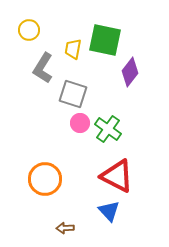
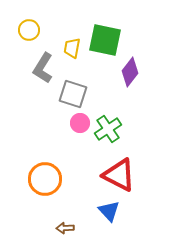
yellow trapezoid: moved 1 px left, 1 px up
green cross: rotated 20 degrees clockwise
red triangle: moved 2 px right, 1 px up
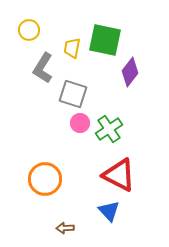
green cross: moved 1 px right
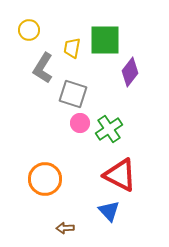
green square: rotated 12 degrees counterclockwise
red triangle: moved 1 px right
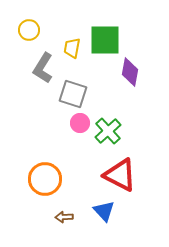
purple diamond: rotated 28 degrees counterclockwise
green cross: moved 1 px left, 2 px down; rotated 8 degrees counterclockwise
blue triangle: moved 5 px left
brown arrow: moved 1 px left, 11 px up
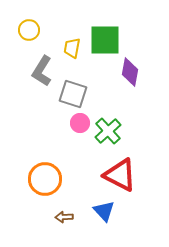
gray L-shape: moved 1 px left, 3 px down
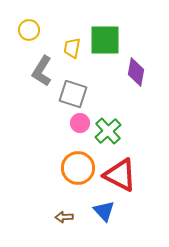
purple diamond: moved 6 px right
orange circle: moved 33 px right, 11 px up
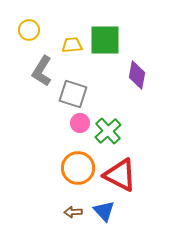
yellow trapezoid: moved 3 px up; rotated 75 degrees clockwise
purple diamond: moved 1 px right, 3 px down
brown arrow: moved 9 px right, 5 px up
